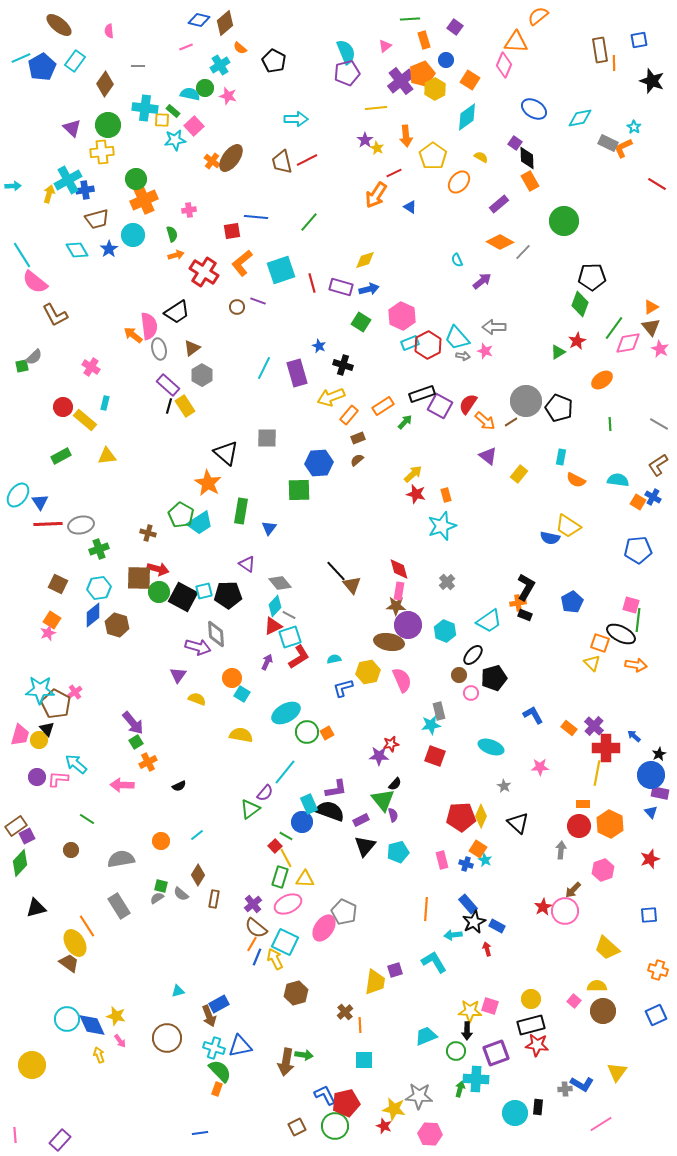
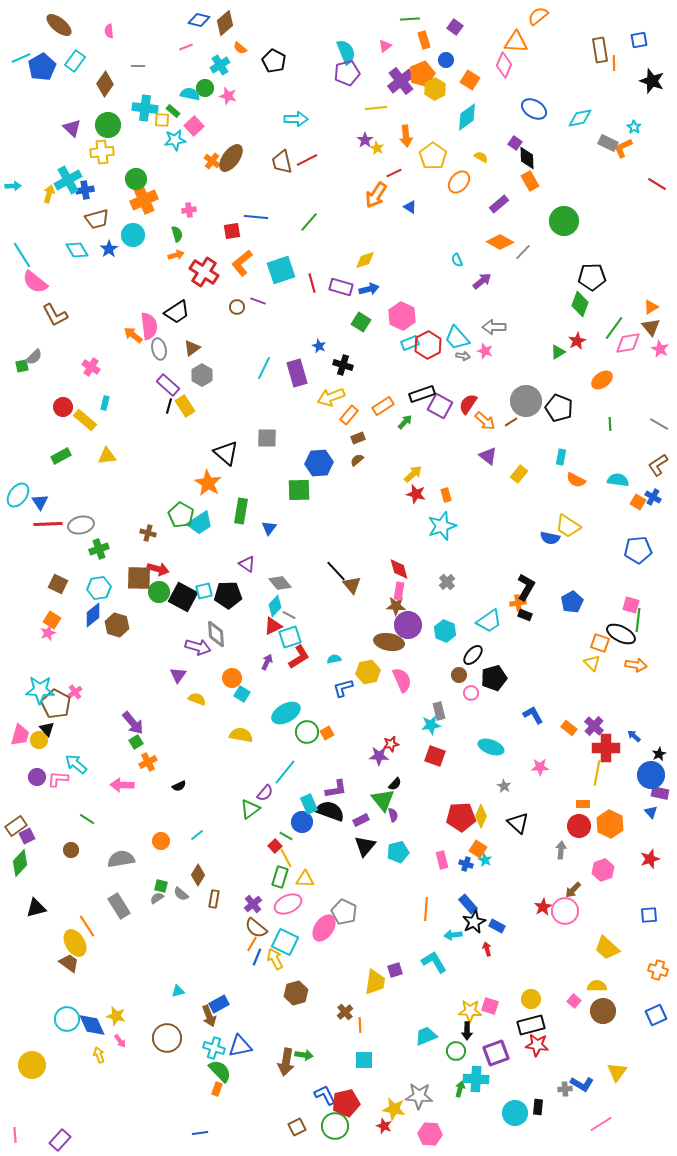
green semicircle at (172, 234): moved 5 px right
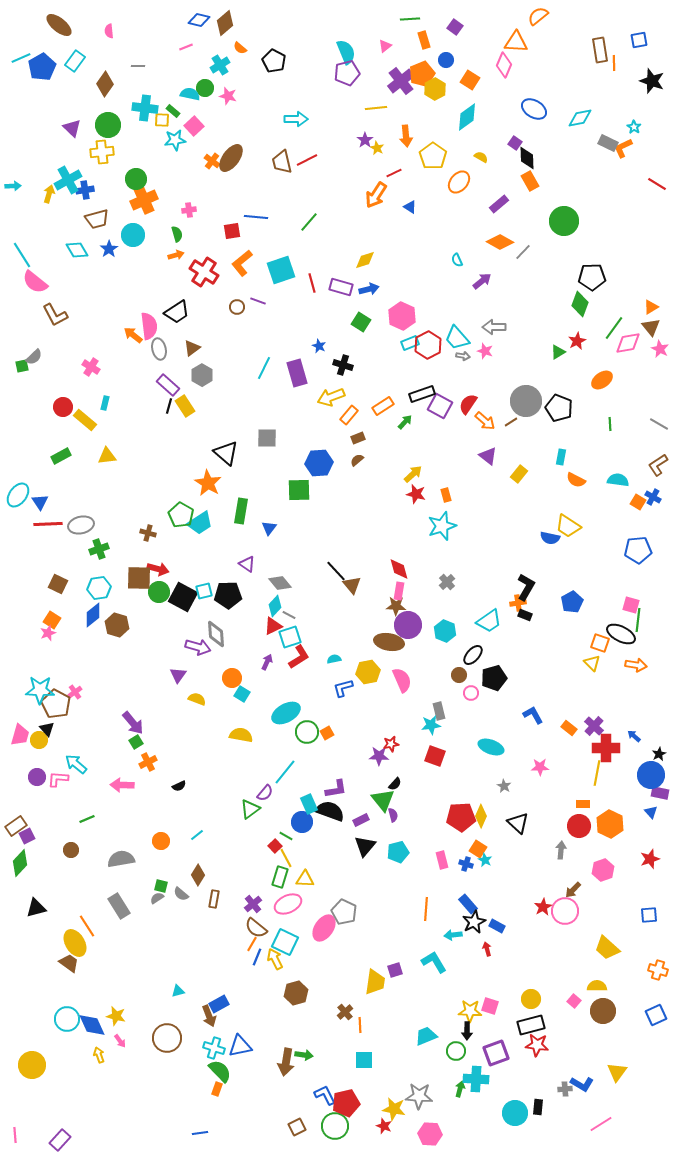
green line at (87, 819): rotated 56 degrees counterclockwise
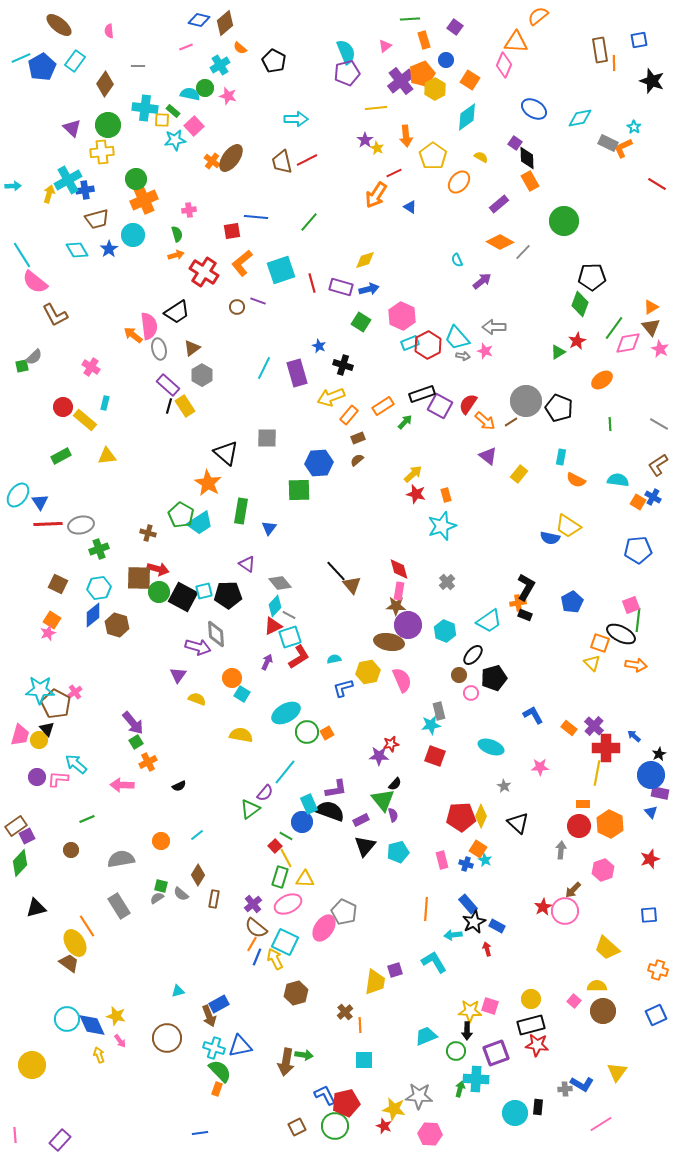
pink square at (631, 605): rotated 36 degrees counterclockwise
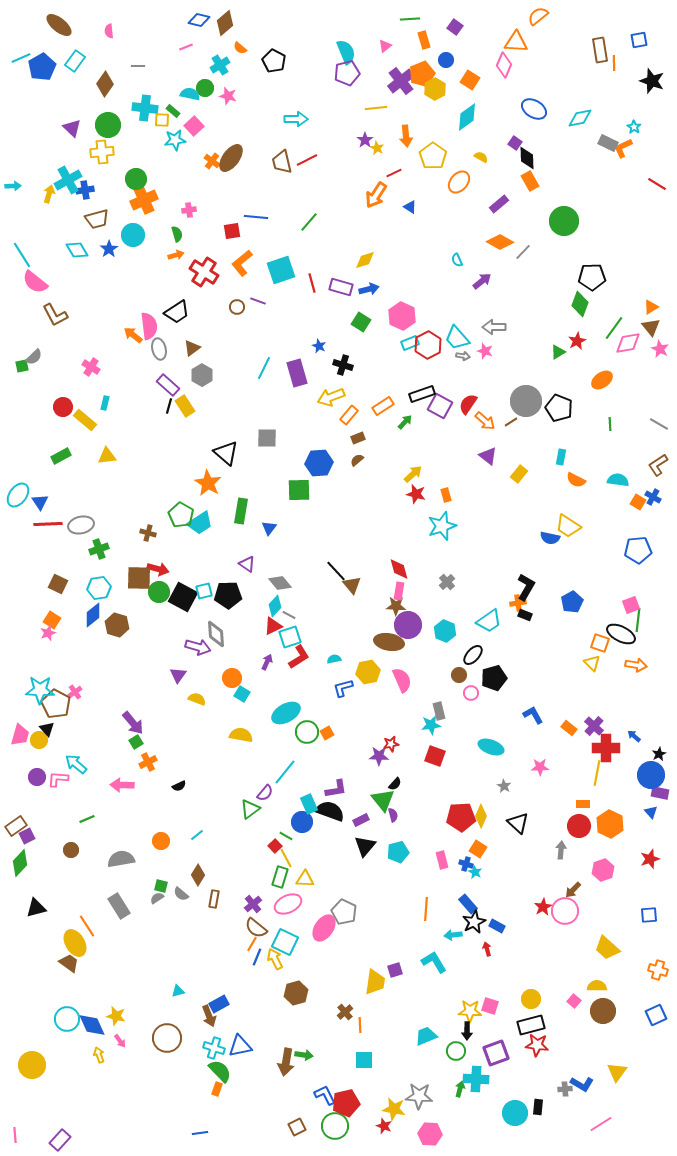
cyan star at (485, 860): moved 10 px left, 12 px down
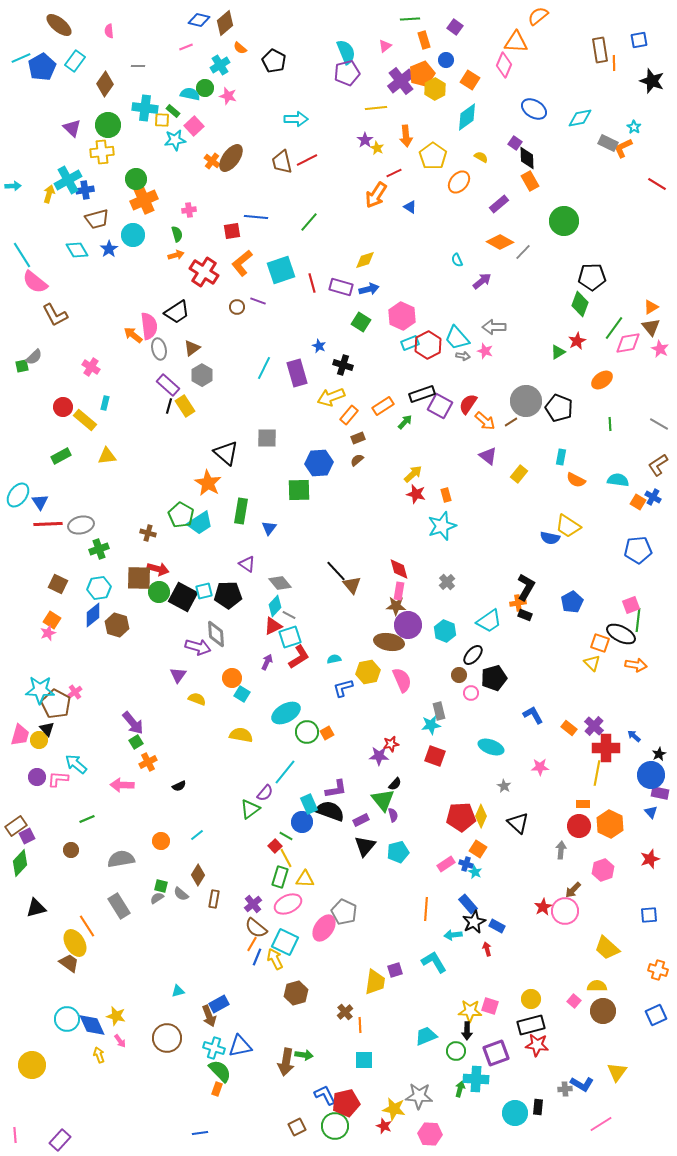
pink rectangle at (442, 860): moved 4 px right, 4 px down; rotated 72 degrees clockwise
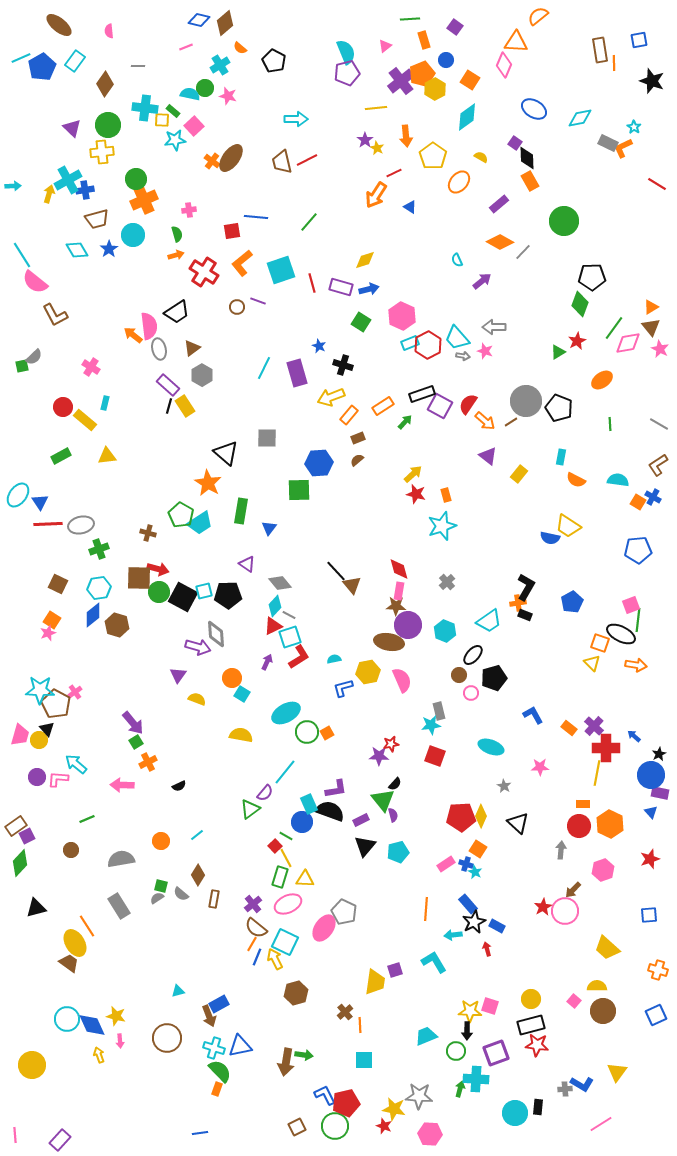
pink arrow at (120, 1041): rotated 32 degrees clockwise
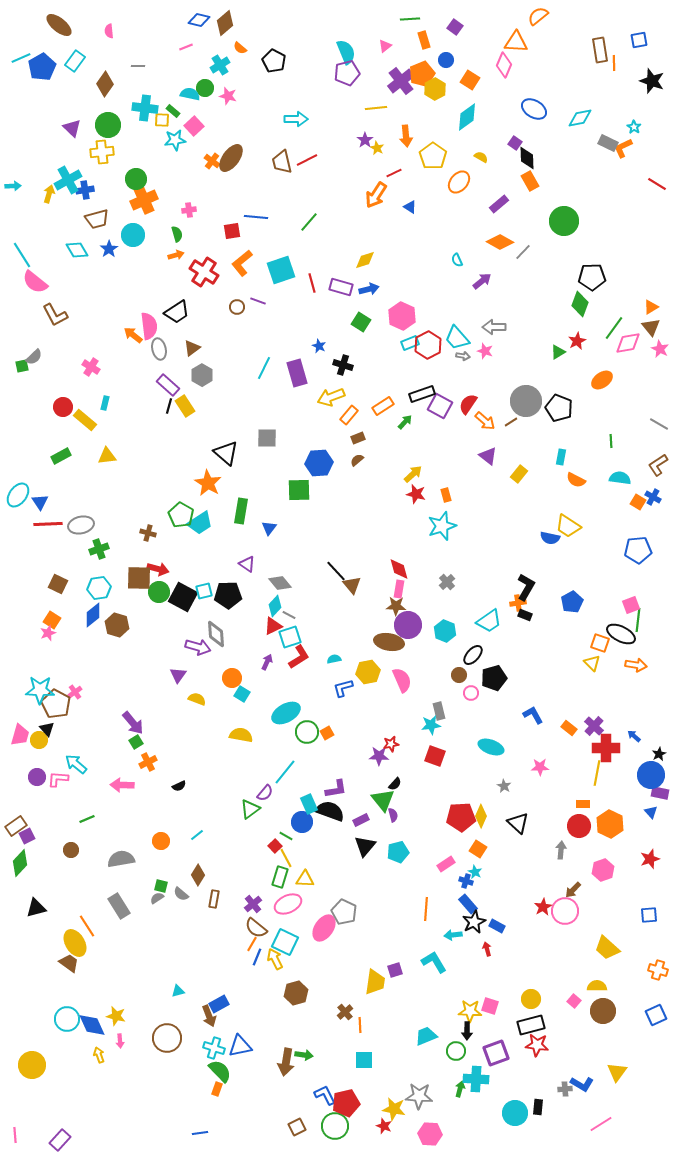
green line at (610, 424): moved 1 px right, 17 px down
cyan semicircle at (618, 480): moved 2 px right, 2 px up
pink rectangle at (399, 591): moved 2 px up
blue cross at (466, 864): moved 17 px down
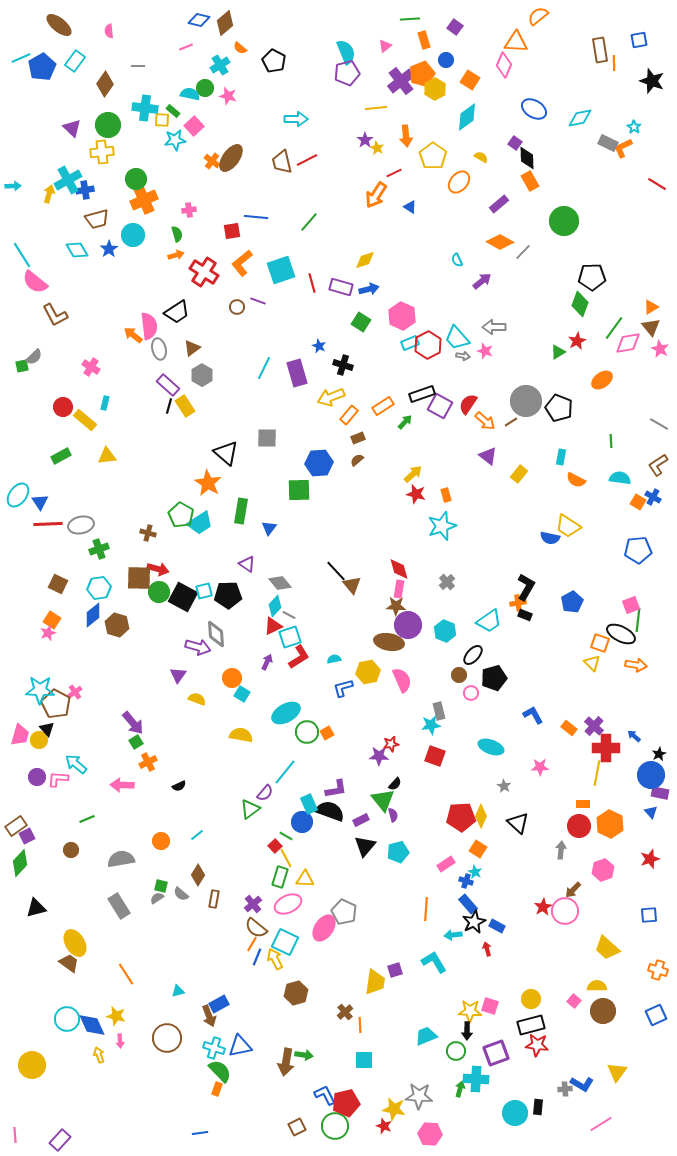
orange line at (87, 926): moved 39 px right, 48 px down
